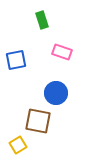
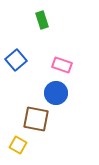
pink rectangle: moved 13 px down
blue square: rotated 30 degrees counterclockwise
brown square: moved 2 px left, 2 px up
yellow square: rotated 30 degrees counterclockwise
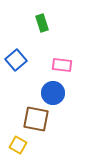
green rectangle: moved 3 px down
pink rectangle: rotated 12 degrees counterclockwise
blue circle: moved 3 px left
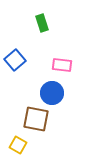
blue square: moved 1 px left
blue circle: moved 1 px left
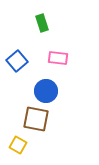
blue square: moved 2 px right, 1 px down
pink rectangle: moved 4 px left, 7 px up
blue circle: moved 6 px left, 2 px up
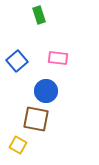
green rectangle: moved 3 px left, 8 px up
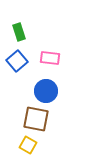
green rectangle: moved 20 px left, 17 px down
pink rectangle: moved 8 px left
yellow square: moved 10 px right
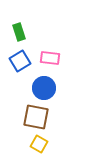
blue square: moved 3 px right; rotated 10 degrees clockwise
blue circle: moved 2 px left, 3 px up
brown square: moved 2 px up
yellow square: moved 11 px right, 1 px up
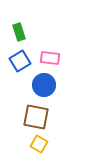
blue circle: moved 3 px up
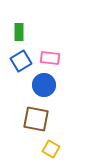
green rectangle: rotated 18 degrees clockwise
blue square: moved 1 px right
brown square: moved 2 px down
yellow square: moved 12 px right, 5 px down
